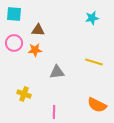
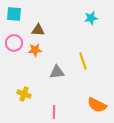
cyan star: moved 1 px left
yellow line: moved 11 px left, 1 px up; rotated 54 degrees clockwise
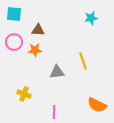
pink circle: moved 1 px up
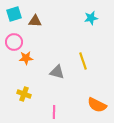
cyan square: rotated 21 degrees counterclockwise
brown triangle: moved 3 px left, 9 px up
orange star: moved 9 px left, 8 px down
gray triangle: rotated 21 degrees clockwise
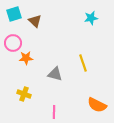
brown triangle: rotated 40 degrees clockwise
pink circle: moved 1 px left, 1 px down
yellow line: moved 2 px down
gray triangle: moved 2 px left, 2 px down
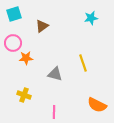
brown triangle: moved 7 px right, 5 px down; rotated 40 degrees clockwise
yellow cross: moved 1 px down
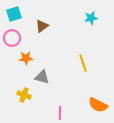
pink circle: moved 1 px left, 5 px up
gray triangle: moved 13 px left, 3 px down
orange semicircle: moved 1 px right
pink line: moved 6 px right, 1 px down
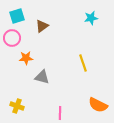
cyan square: moved 3 px right, 2 px down
yellow cross: moved 7 px left, 11 px down
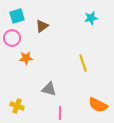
gray triangle: moved 7 px right, 12 px down
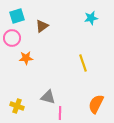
gray triangle: moved 1 px left, 8 px down
orange semicircle: moved 2 px left, 1 px up; rotated 90 degrees clockwise
